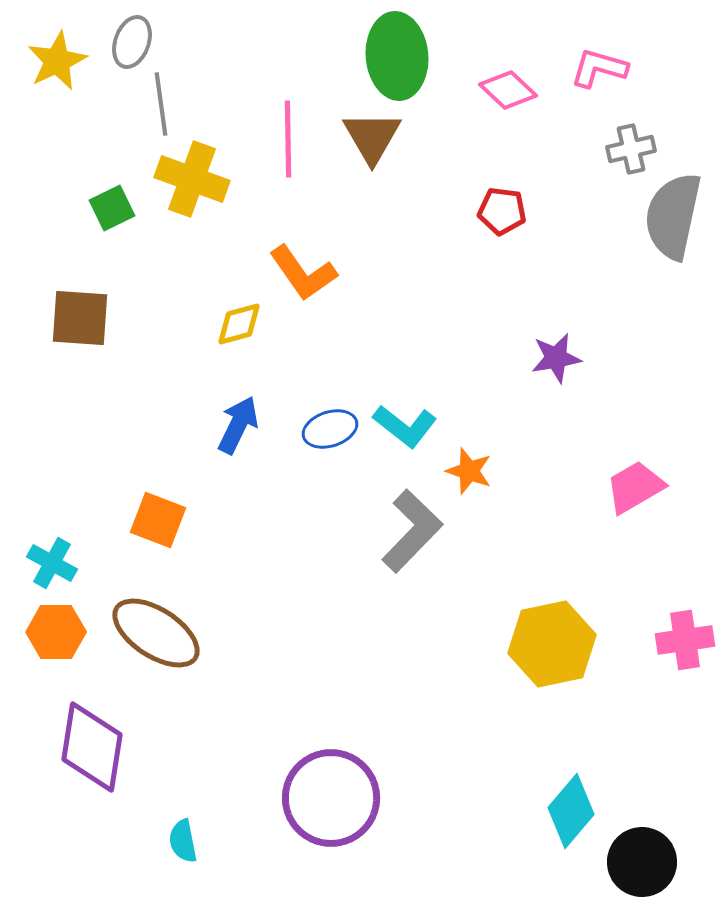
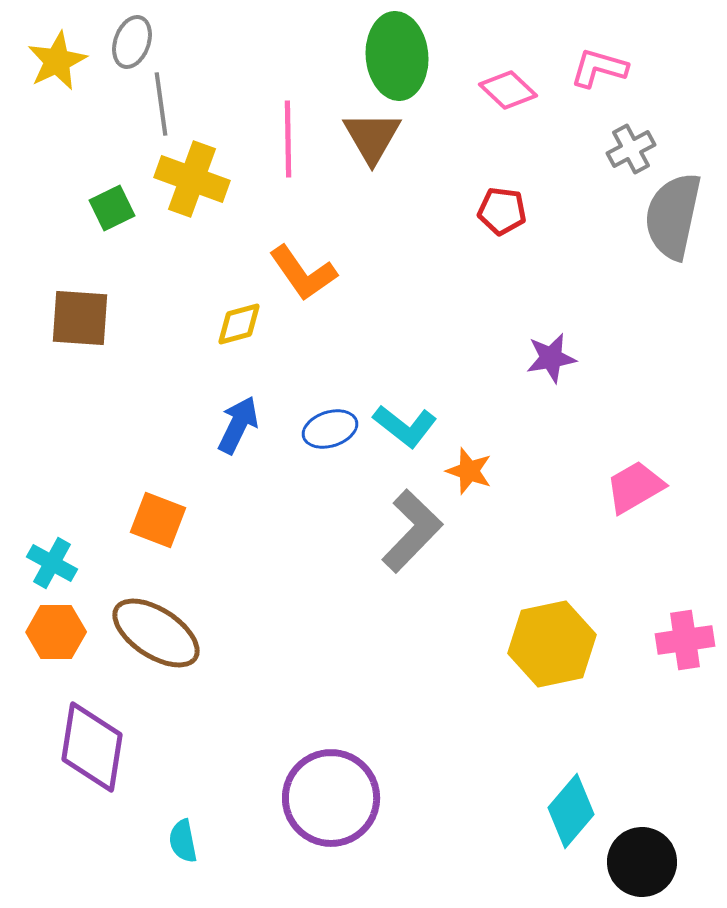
gray cross: rotated 15 degrees counterclockwise
purple star: moved 5 px left
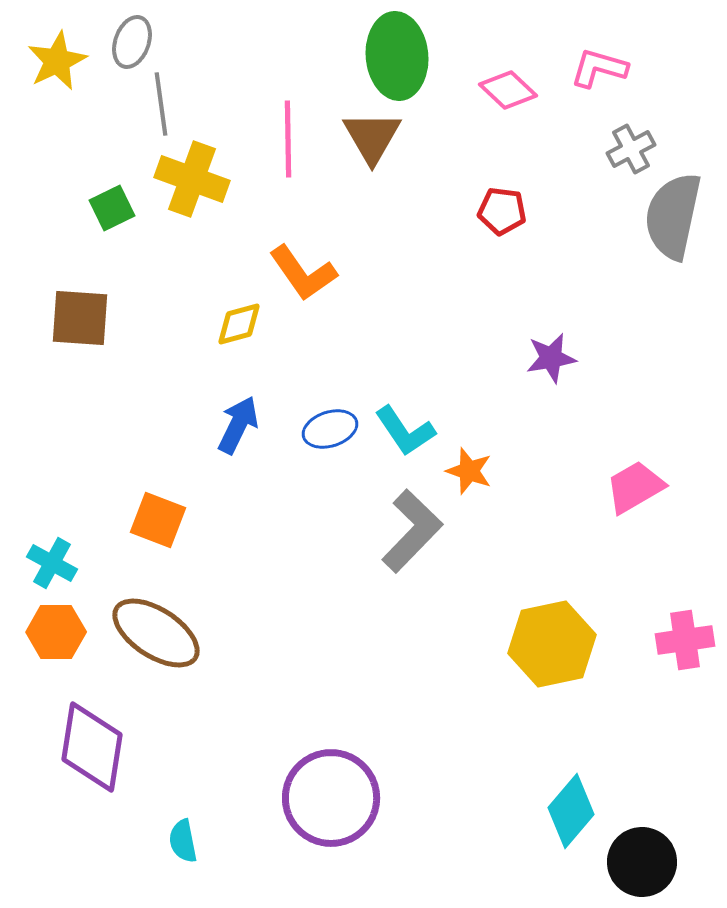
cyan L-shape: moved 5 px down; rotated 18 degrees clockwise
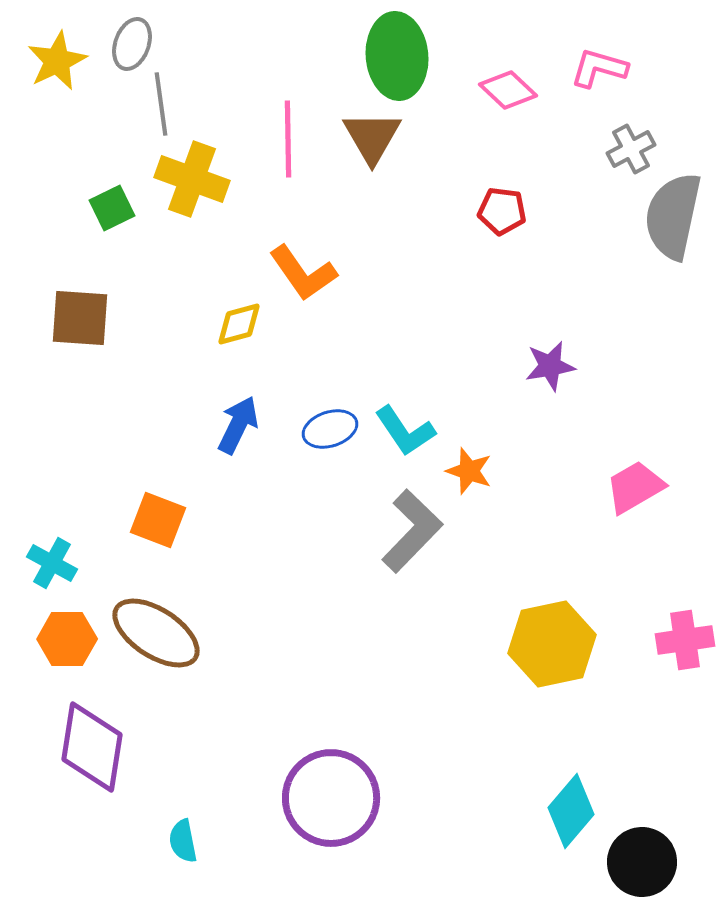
gray ellipse: moved 2 px down
purple star: moved 1 px left, 8 px down
orange hexagon: moved 11 px right, 7 px down
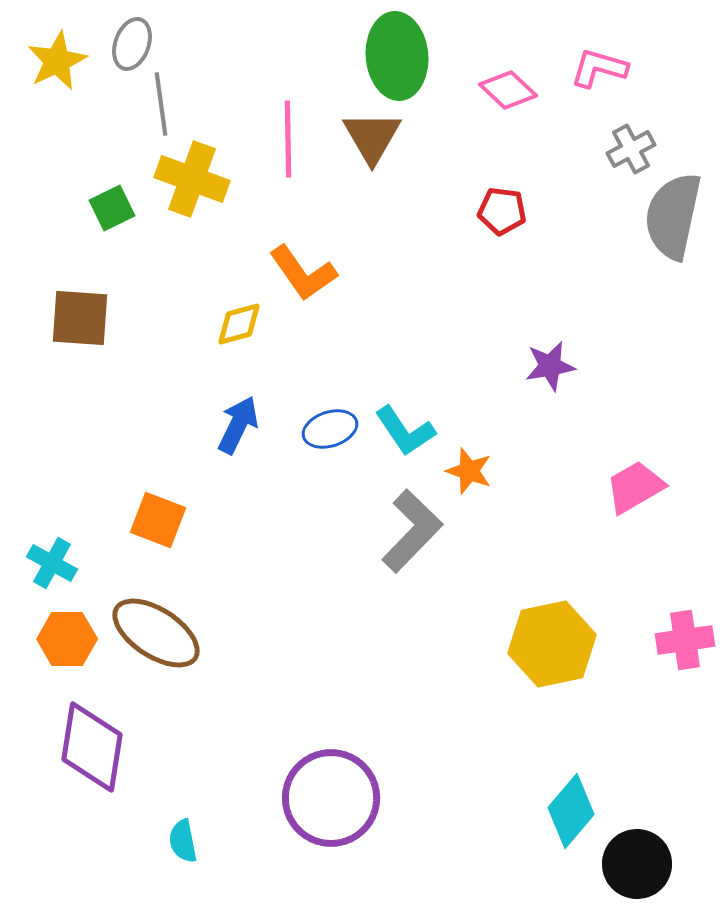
black circle: moved 5 px left, 2 px down
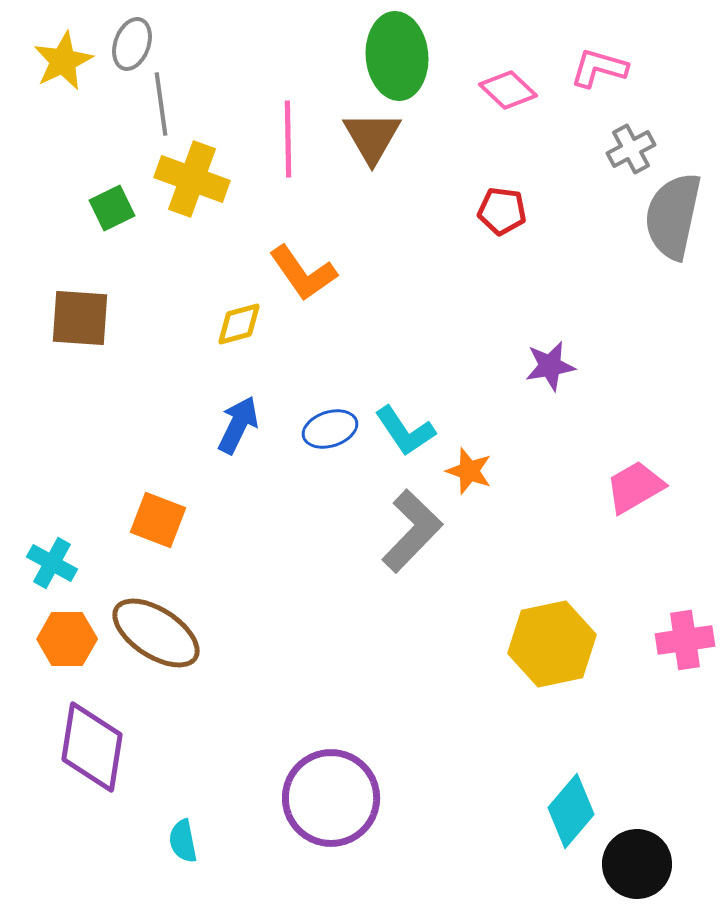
yellow star: moved 6 px right
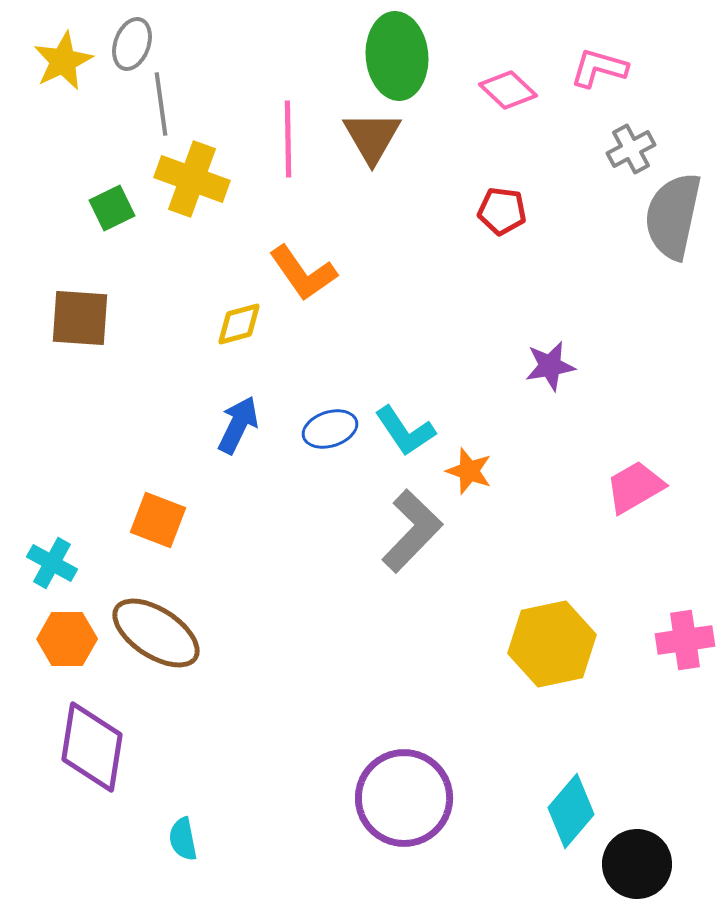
purple circle: moved 73 px right
cyan semicircle: moved 2 px up
